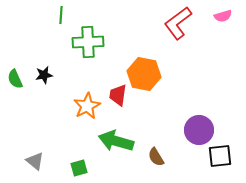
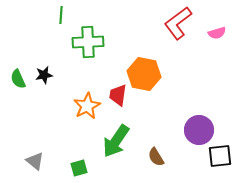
pink semicircle: moved 6 px left, 17 px down
green semicircle: moved 3 px right
green arrow: rotated 72 degrees counterclockwise
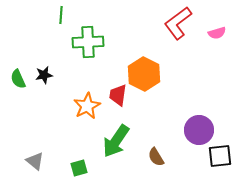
orange hexagon: rotated 16 degrees clockwise
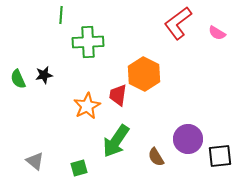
pink semicircle: rotated 48 degrees clockwise
purple circle: moved 11 px left, 9 px down
